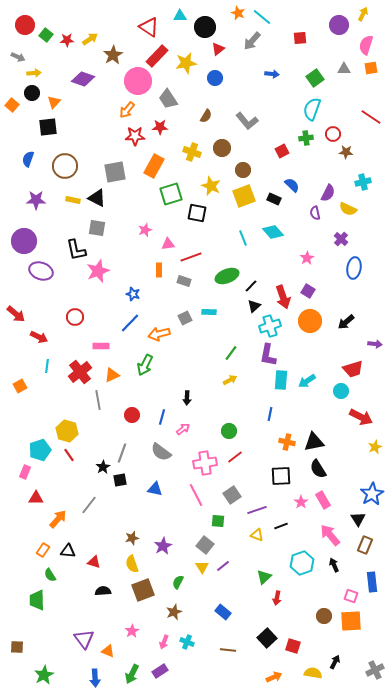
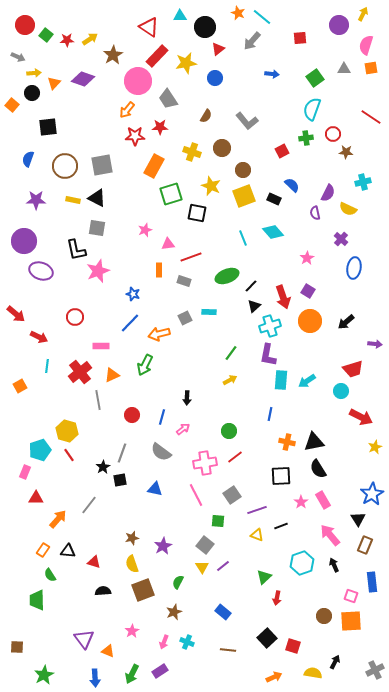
orange triangle at (54, 102): moved 19 px up
gray square at (115, 172): moved 13 px left, 7 px up
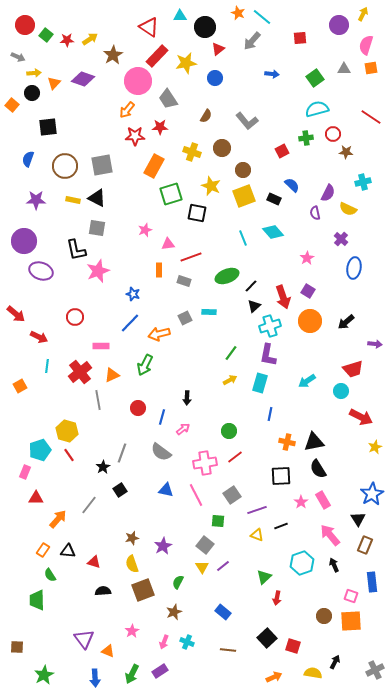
cyan semicircle at (312, 109): moved 5 px right; rotated 55 degrees clockwise
cyan rectangle at (281, 380): moved 21 px left, 3 px down; rotated 12 degrees clockwise
red circle at (132, 415): moved 6 px right, 7 px up
black square at (120, 480): moved 10 px down; rotated 24 degrees counterclockwise
blue triangle at (155, 489): moved 11 px right, 1 px down
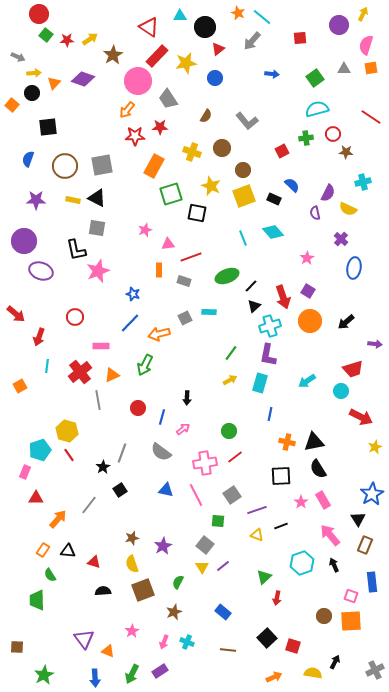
red circle at (25, 25): moved 14 px right, 11 px up
red arrow at (39, 337): rotated 84 degrees clockwise
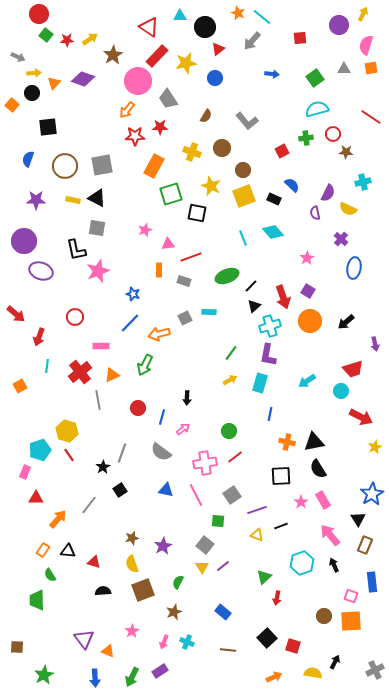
purple arrow at (375, 344): rotated 72 degrees clockwise
green arrow at (132, 674): moved 3 px down
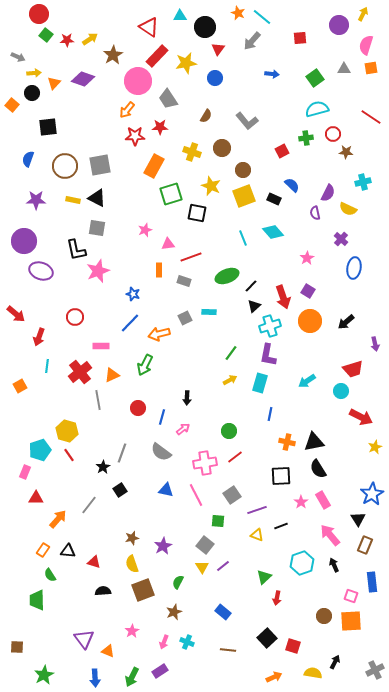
red triangle at (218, 49): rotated 16 degrees counterclockwise
gray square at (102, 165): moved 2 px left
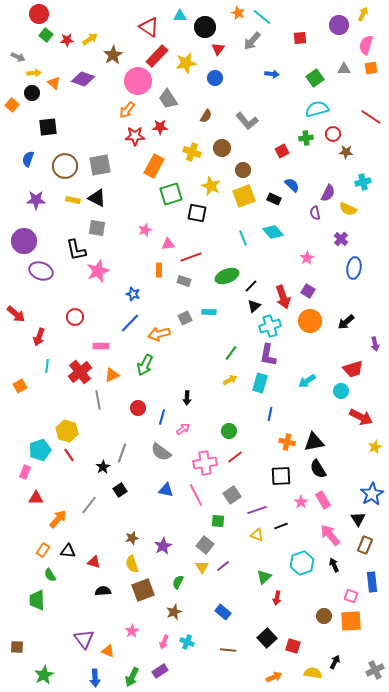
orange triangle at (54, 83): rotated 32 degrees counterclockwise
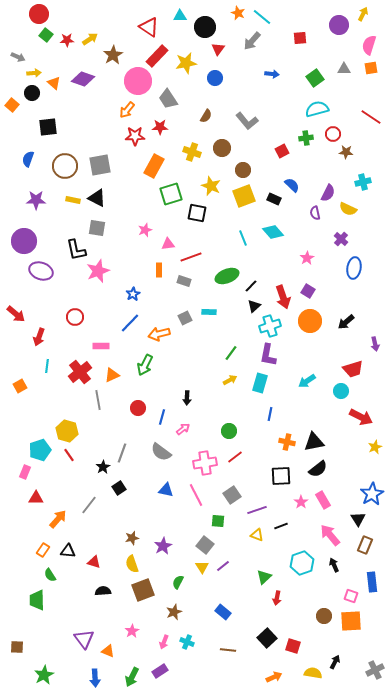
pink semicircle at (366, 45): moved 3 px right
blue star at (133, 294): rotated 24 degrees clockwise
black semicircle at (318, 469): rotated 96 degrees counterclockwise
black square at (120, 490): moved 1 px left, 2 px up
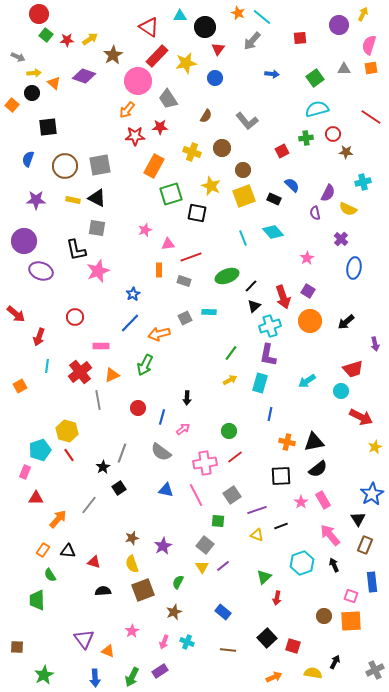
purple diamond at (83, 79): moved 1 px right, 3 px up
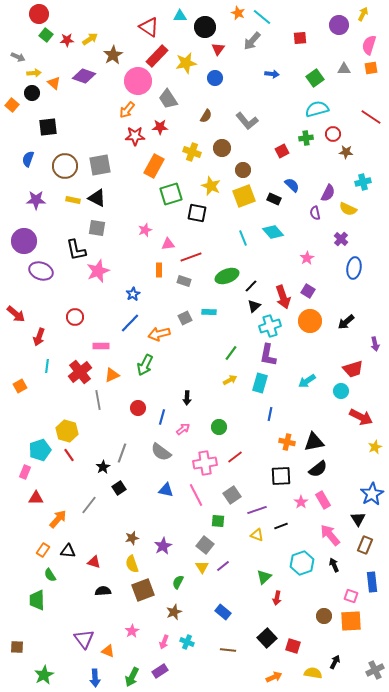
green circle at (229, 431): moved 10 px left, 4 px up
